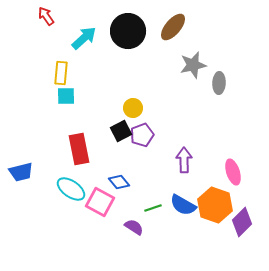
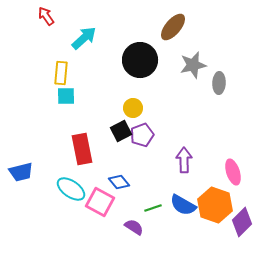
black circle: moved 12 px right, 29 px down
red rectangle: moved 3 px right
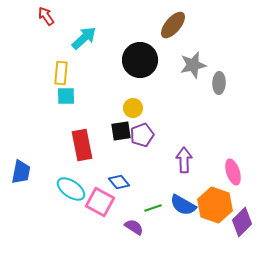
brown ellipse: moved 2 px up
black square: rotated 20 degrees clockwise
red rectangle: moved 4 px up
blue trapezoid: rotated 65 degrees counterclockwise
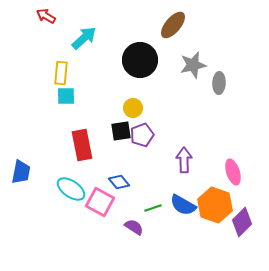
red arrow: rotated 24 degrees counterclockwise
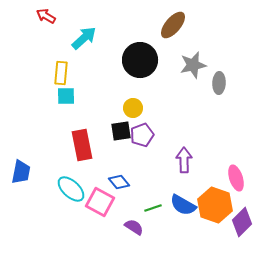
pink ellipse: moved 3 px right, 6 px down
cyan ellipse: rotated 8 degrees clockwise
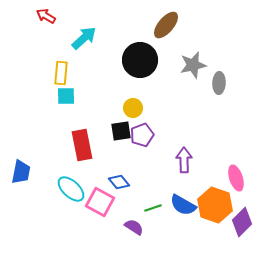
brown ellipse: moved 7 px left
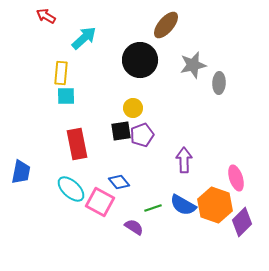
red rectangle: moved 5 px left, 1 px up
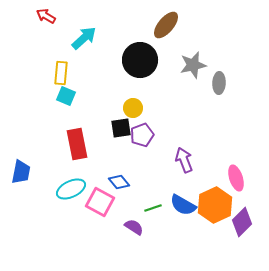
cyan square: rotated 24 degrees clockwise
black square: moved 3 px up
purple arrow: rotated 20 degrees counterclockwise
cyan ellipse: rotated 68 degrees counterclockwise
orange hexagon: rotated 16 degrees clockwise
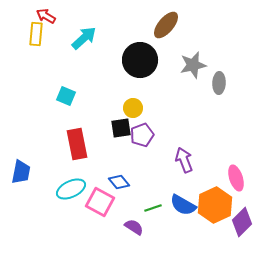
yellow rectangle: moved 25 px left, 39 px up
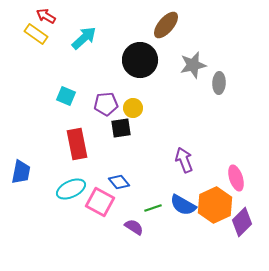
yellow rectangle: rotated 60 degrees counterclockwise
purple pentagon: moved 36 px left, 31 px up; rotated 15 degrees clockwise
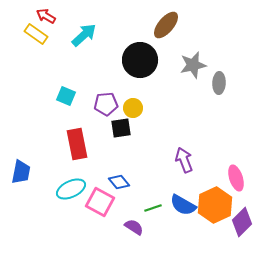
cyan arrow: moved 3 px up
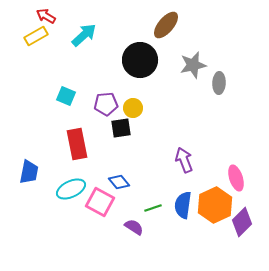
yellow rectangle: moved 2 px down; rotated 65 degrees counterclockwise
blue trapezoid: moved 8 px right
blue semicircle: rotated 68 degrees clockwise
